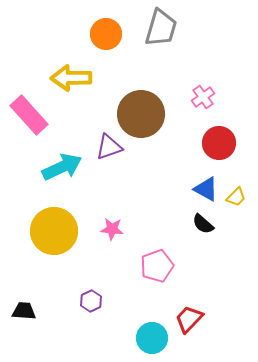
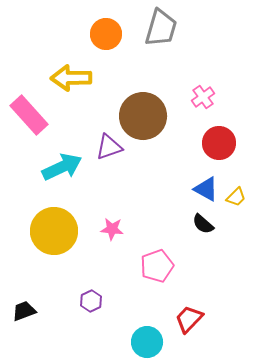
brown circle: moved 2 px right, 2 px down
black trapezoid: rotated 25 degrees counterclockwise
cyan circle: moved 5 px left, 4 px down
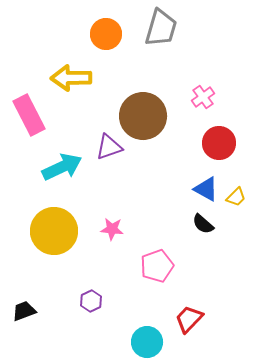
pink rectangle: rotated 15 degrees clockwise
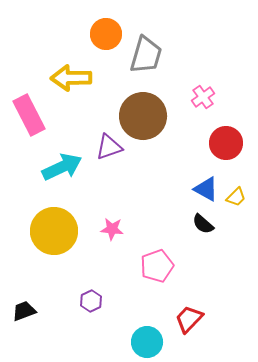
gray trapezoid: moved 15 px left, 27 px down
red circle: moved 7 px right
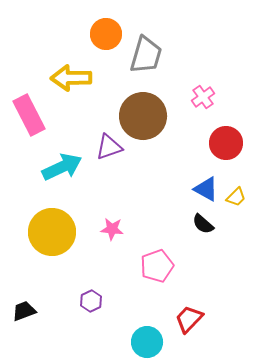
yellow circle: moved 2 px left, 1 px down
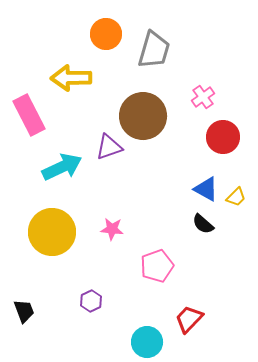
gray trapezoid: moved 8 px right, 5 px up
red circle: moved 3 px left, 6 px up
black trapezoid: rotated 90 degrees clockwise
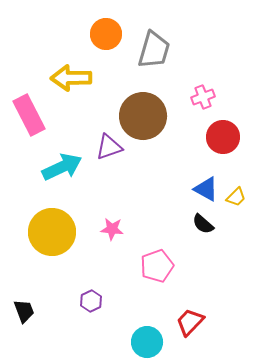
pink cross: rotated 15 degrees clockwise
red trapezoid: moved 1 px right, 3 px down
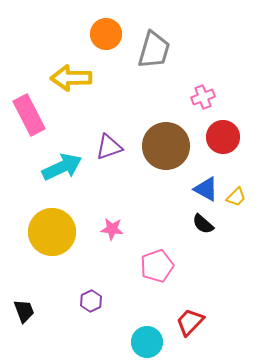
brown circle: moved 23 px right, 30 px down
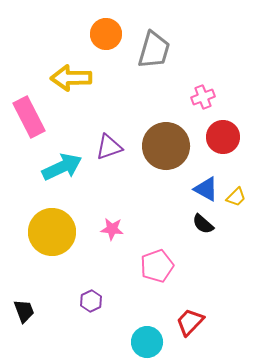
pink rectangle: moved 2 px down
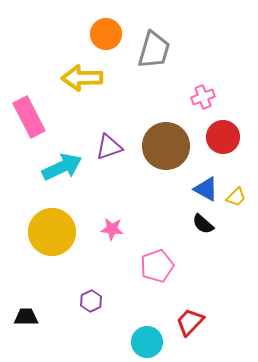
yellow arrow: moved 11 px right
black trapezoid: moved 2 px right, 6 px down; rotated 70 degrees counterclockwise
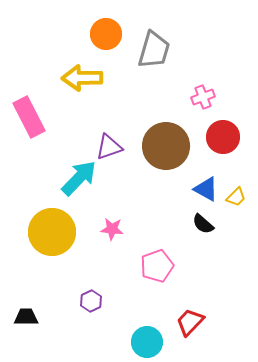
cyan arrow: moved 17 px right, 11 px down; rotated 21 degrees counterclockwise
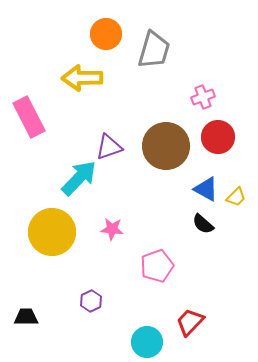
red circle: moved 5 px left
